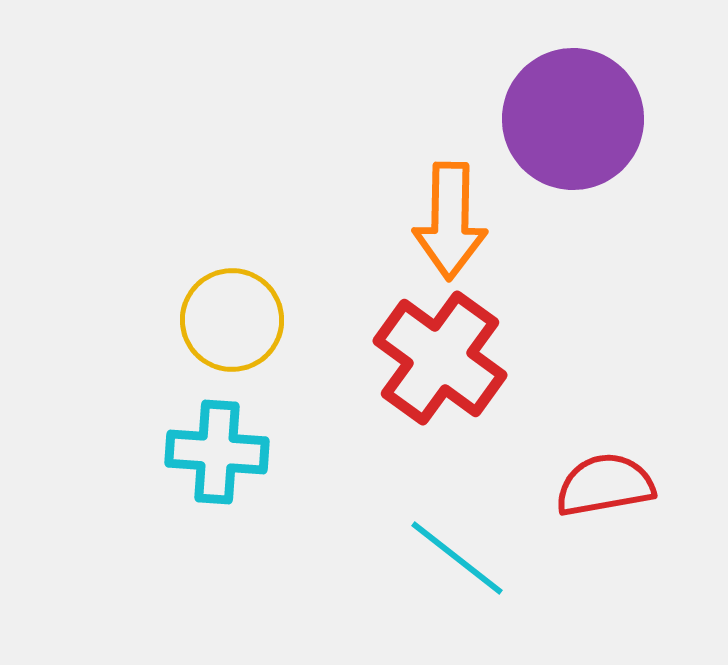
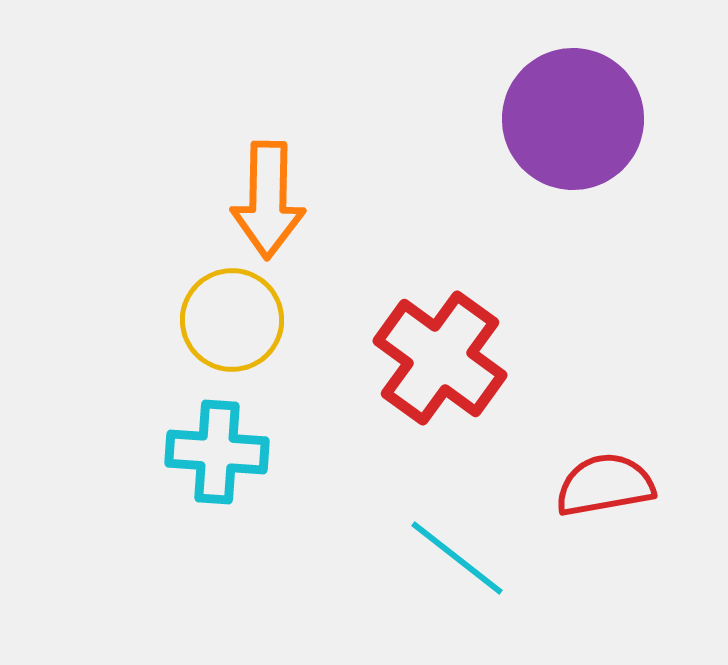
orange arrow: moved 182 px left, 21 px up
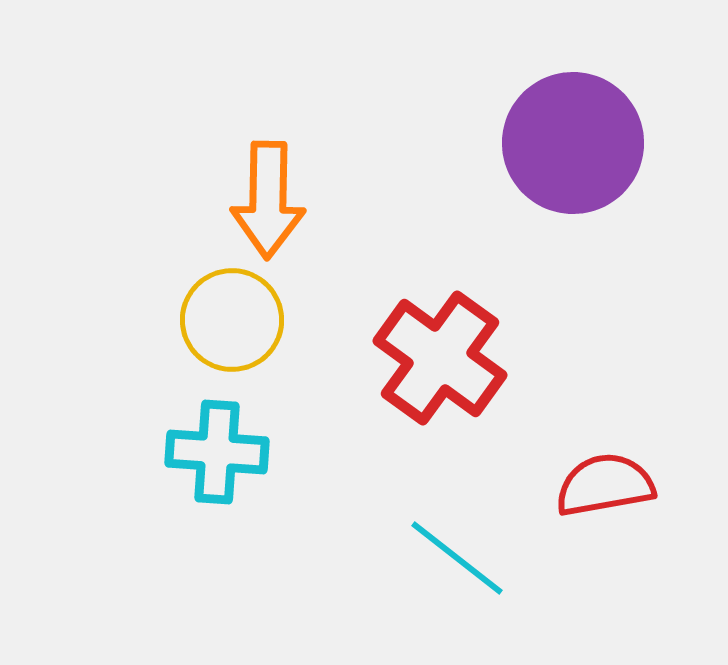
purple circle: moved 24 px down
